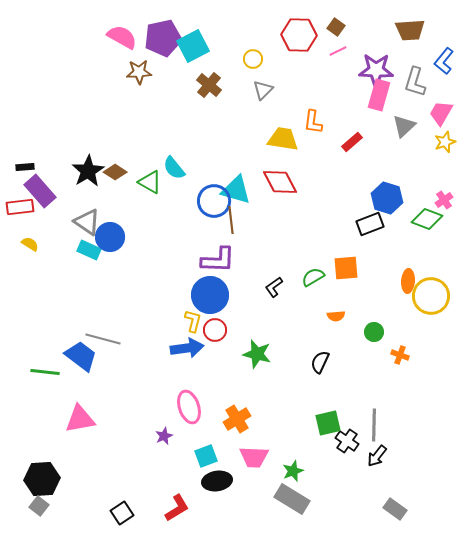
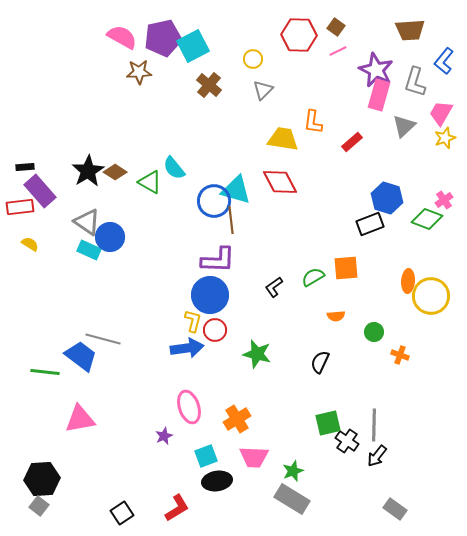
purple star at (376, 70): rotated 24 degrees clockwise
yellow star at (445, 142): moved 4 px up
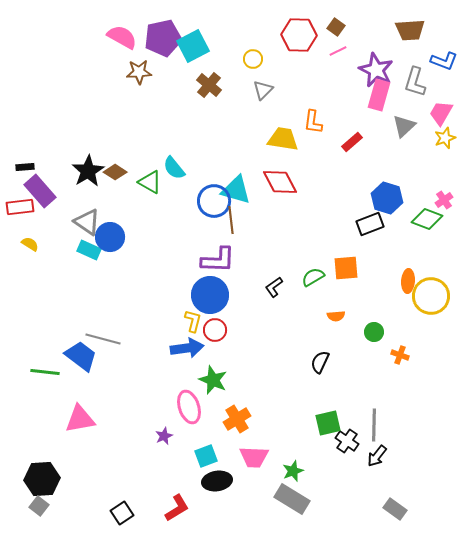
blue L-shape at (444, 61): rotated 108 degrees counterclockwise
green star at (257, 354): moved 44 px left, 26 px down; rotated 8 degrees clockwise
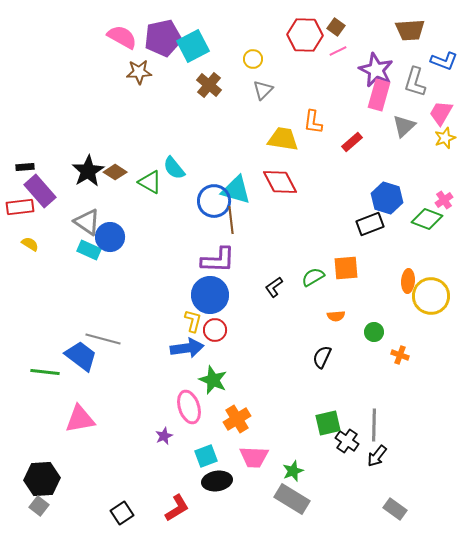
red hexagon at (299, 35): moved 6 px right
black semicircle at (320, 362): moved 2 px right, 5 px up
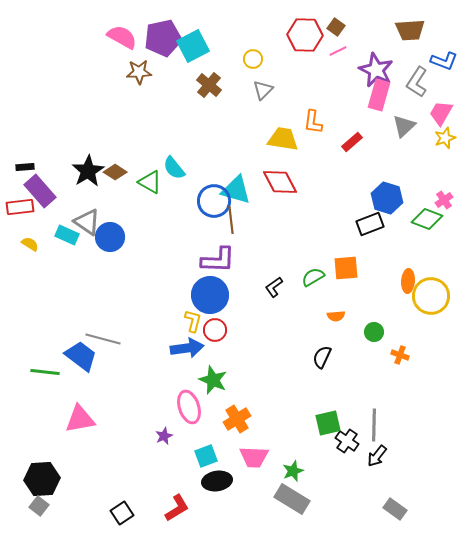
gray L-shape at (415, 82): moved 2 px right; rotated 16 degrees clockwise
cyan rectangle at (89, 250): moved 22 px left, 15 px up
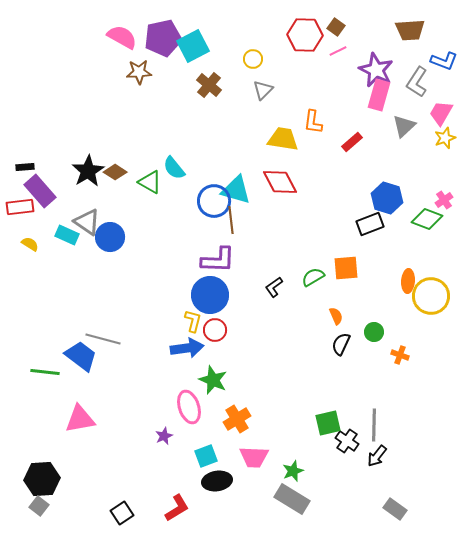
orange semicircle at (336, 316): rotated 108 degrees counterclockwise
black semicircle at (322, 357): moved 19 px right, 13 px up
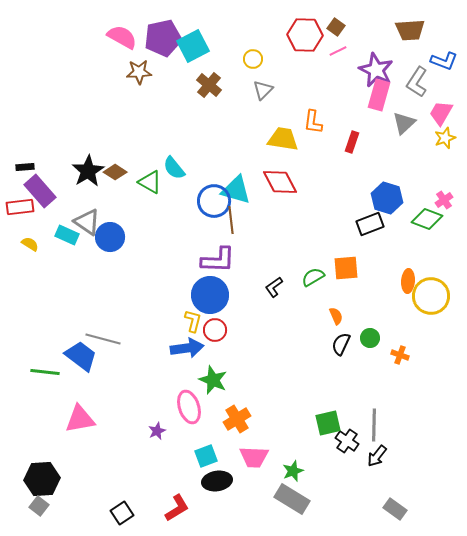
gray triangle at (404, 126): moved 3 px up
red rectangle at (352, 142): rotated 30 degrees counterclockwise
green circle at (374, 332): moved 4 px left, 6 px down
purple star at (164, 436): moved 7 px left, 5 px up
